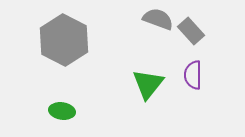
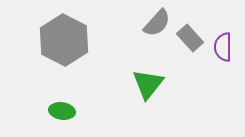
gray semicircle: moved 1 px left, 4 px down; rotated 112 degrees clockwise
gray rectangle: moved 1 px left, 7 px down
purple semicircle: moved 30 px right, 28 px up
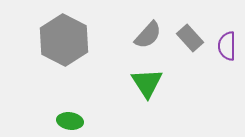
gray semicircle: moved 9 px left, 12 px down
purple semicircle: moved 4 px right, 1 px up
green triangle: moved 1 px left, 1 px up; rotated 12 degrees counterclockwise
green ellipse: moved 8 px right, 10 px down
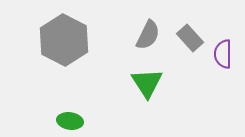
gray semicircle: rotated 16 degrees counterclockwise
purple semicircle: moved 4 px left, 8 px down
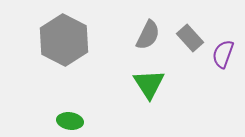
purple semicircle: rotated 20 degrees clockwise
green triangle: moved 2 px right, 1 px down
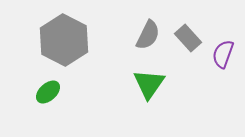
gray rectangle: moved 2 px left
green triangle: rotated 8 degrees clockwise
green ellipse: moved 22 px left, 29 px up; rotated 50 degrees counterclockwise
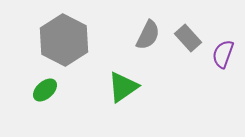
green triangle: moved 26 px left, 3 px down; rotated 20 degrees clockwise
green ellipse: moved 3 px left, 2 px up
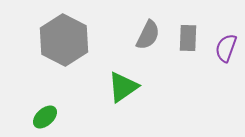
gray rectangle: rotated 44 degrees clockwise
purple semicircle: moved 3 px right, 6 px up
green ellipse: moved 27 px down
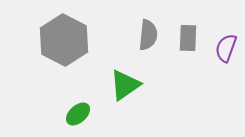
gray semicircle: rotated 20 degrees counterclockwise
green triangle: moved 2 px right, 2 px up
green ellipse: moved 33 px right, 3 px up
